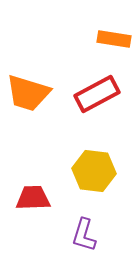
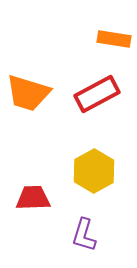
yellow hexagon: rotated 24 degrees clockwise
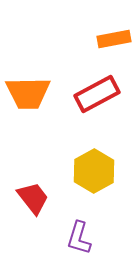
orange rectangle: rotated 20 degrees counterclockwise
orange trapezoid: rotated 18 degrees counterclockwise
red trapezoid: rotated 54 degrees clockwise
purple L-shape: moved 5 px left, 3 px down
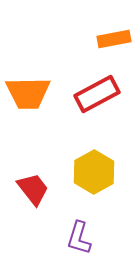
yellow hexagon: moved 1 px down
red trapezoid: moved 9 px up
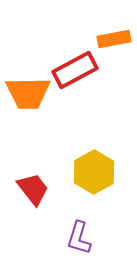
red rectangle: moved 22 px left, 24 px up
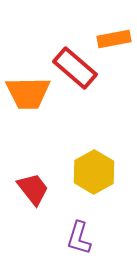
red rectangle: moved 2 px up; rotated 69 degrees clockwise
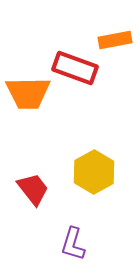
orange rectangle: moved 1 px right, 1 px down
red rectangle: rotated 21 degrees counterclockwise
purple L-shape: moved 6 px left, 6 px down
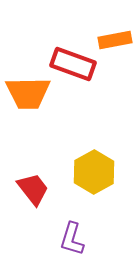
red rectangle: moved 2 px left, 4 px up
purple L-shape: moved 1 px left, 5 px up
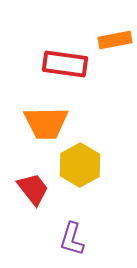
red rectangle: moved 8 px left; rotated 12 degrees counterclockwise
orange trapezoid: moved 18 px right, 30 px down
yellow hexagon: moved 14 px left, 7 px up
